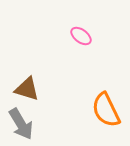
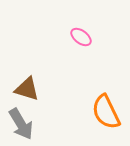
pink ellipse: moved 1 px down
orange semicircle: moved 2 px down
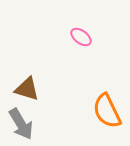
orange semicircle: moved 1 px right, 1 px up
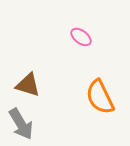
brown triangle: moved 1 px right, 4 px up
orange semicircle: moved 7 px left, 14 px up
